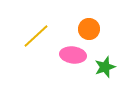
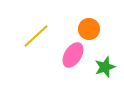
pink ellipse: rotated 65 degrees counterclockwise
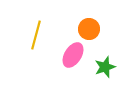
yellow line: moved 1 px up; rotated 32 degrees counterclockwise
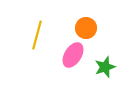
orange circle: moved 3 px left, 1 px up
yellow line: moved 1 px right
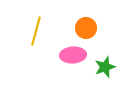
yellow line: moved 1 px left, 4 px up
pink ellipse: rotated 55 degrees clockwise
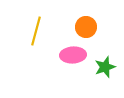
orange circle: moved 1 px up
